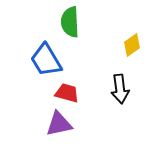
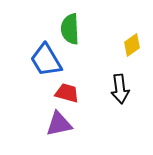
green semicircle: moved 7 px down
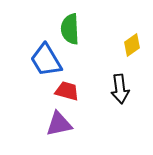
red trapezoid: moved 2 px up
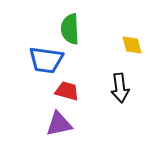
yellow diamond: rotated 70 degrees counterclockwise
blue trapezoid: rotated 51 degrees counterclockwise
black arrow: moved 1 px up
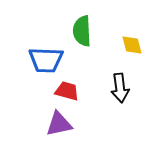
green semicircle: moved 12 px right, 2 px down
blue trapezoid: rotated 6 degrees counterclockwise
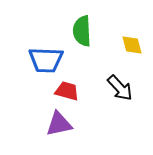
black arrow: rotated 36 degrees counterclockwise
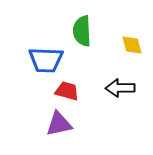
black arrow: rotated 132 degrees clockwise
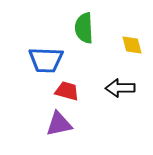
green semicircle: moved 2 px right, 3 px up
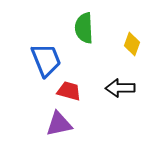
yellow diamond: moved 1 px up; rotated 35 degrees clockwise
blue trapezoid: rotated 114 degrees counterclockwise
red trapezoid: moved 2 px right
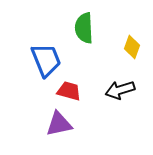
yellow diamond: moved 3 px down
black arrow: moved 2 px down; rotated 16 degrees counterclockwise
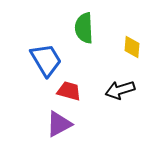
yellow diamond: rotated 15 degrees counterclockwise
blue trapezoid: rotated 9 degrees counterclockwise
purple triangle: rotated 16 degrees counterclockwise
